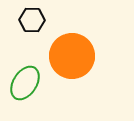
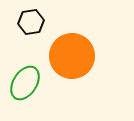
black hexagon: moved 1 px left, 2 px down; rotated 10 degrees counterclockwise
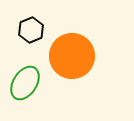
black hexagon: moved 8 px down; rotated 15 degrees counterclockwise
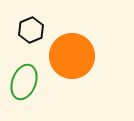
green ellipse: moved 1 px left, 1 px up; rotated 12 degrees counterclockwise
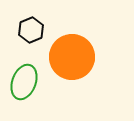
orange circle: moved 1 px down
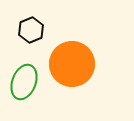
orange circle: moved 7 px down
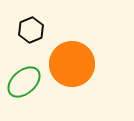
green ellipse: rotated 28 degrees clockwise
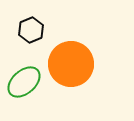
orange circle: moved 1 px left
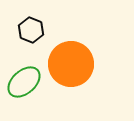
black hexagon: rotated 15 degrees counterclockwise
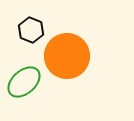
orange circle: moved 4 px left, 8 px up
